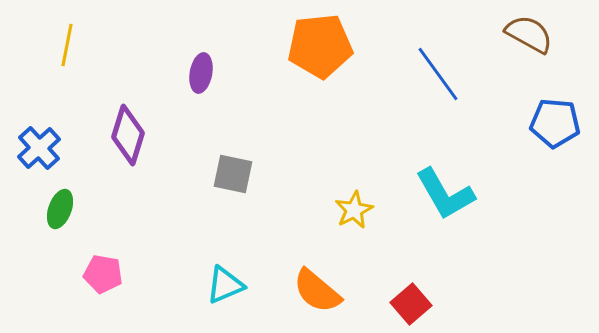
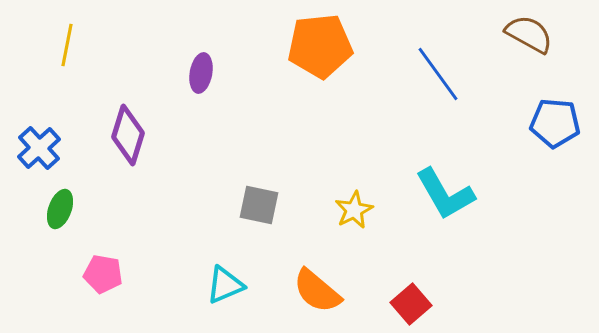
gray square: moved 26 px right, 31 px down
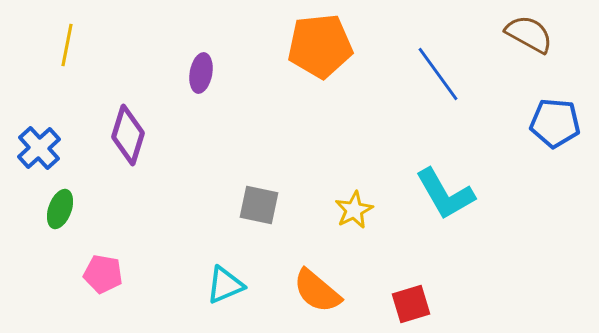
red square: rotated 24 degrees clockwise
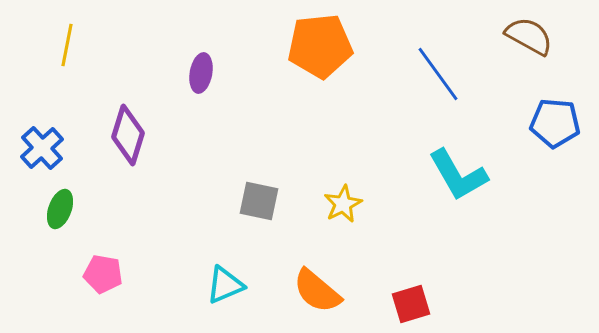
brown semicircle: moved 2 px down
blue cross: moved 3 px right
cyan L-shape: moved 13 px right, 19 px up
gray square: moved 4 px up
yellow star: moved 11 px left, 6 px up
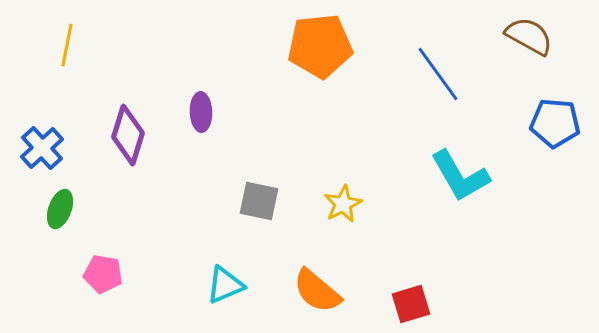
purple ellipse: moved 39 px down; rotated 12 degrees counterclockwise
cyan L-shape: moved 2 px right, 1 px down
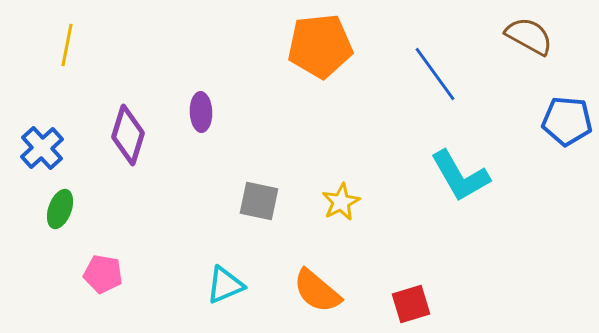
blue line: moved 3 px left
blue pentagon: moved 12 px right, 2 px up
yellow star: moved 2 px left, 2 px up
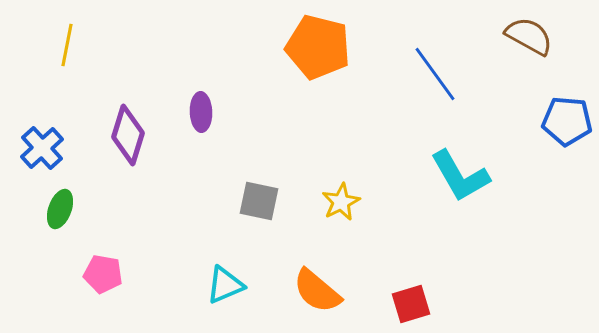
orange pentagon: moved 2 px left, 1 px down; rotated 20 degrees clockwise
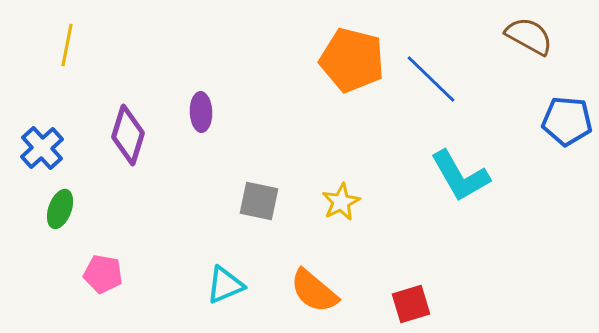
orange pentagon: moved 34 px right, 13 px down
blue line: moved 4 px left, 5 px down; rotated 10 degrees counterclockwise
orange semicircle: moved 3 px left
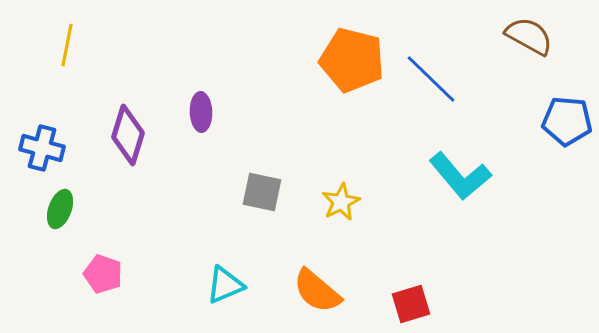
blue cross: rotated 33 degrees counterclockwise
cyan L-shape: rotated 10 degrees counterclockwise
gray square: moved 3 px right, 9 px up
pink pentagon: rotated 9 degrees clockwise
orange semicircle: moved 3 px right
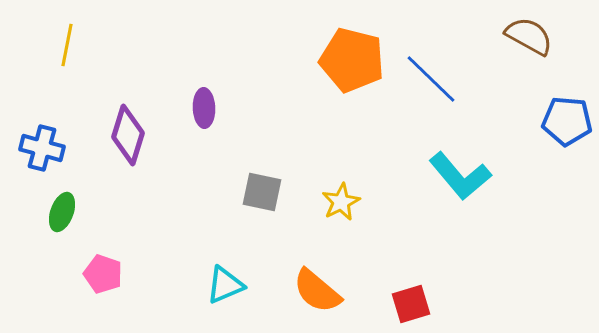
purple ellipse: moved 3 px right, 4 px up
green ellipse: moved 2 px right, 3 px down
